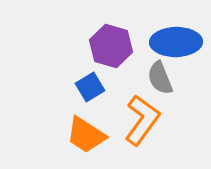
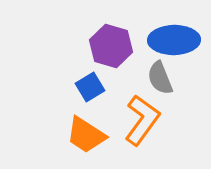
blue ellipse: moved 2 px left, 2 px up
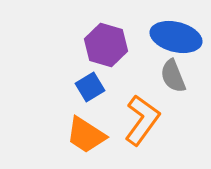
blue ellipse: moved 2 px right, 3 px up; rotated 15 degrees clockwise
purple hexagon: moved 5 px left, 1 px up
gray semicircle: moved 13 px right, 2 px up
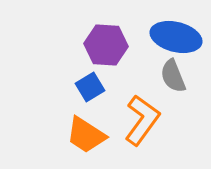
purple hexagon: rotated 12 degrees counterclockwise
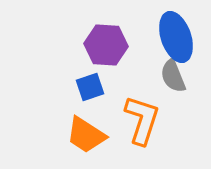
blue ellipse: rotated 57 degrees clockwise
blue square: rotated 12 degrees clockwise
orange L-shape: rotated 18 degrees counterclockwise
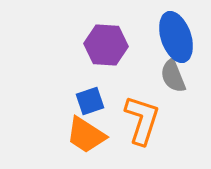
blue square: moved 14 px down
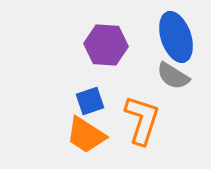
gray semicircle: rotated 36 degrees counterclockwise
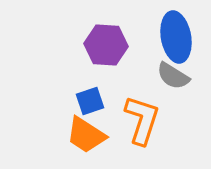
blue ellipse: rotated 9 degrees clockwise
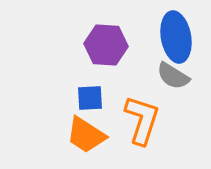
blue square: moved 3 px up; rotated 16 degrees clockwise
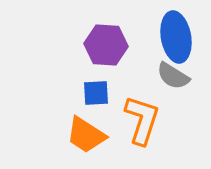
blue square: moved 6 px right, 5 px up
